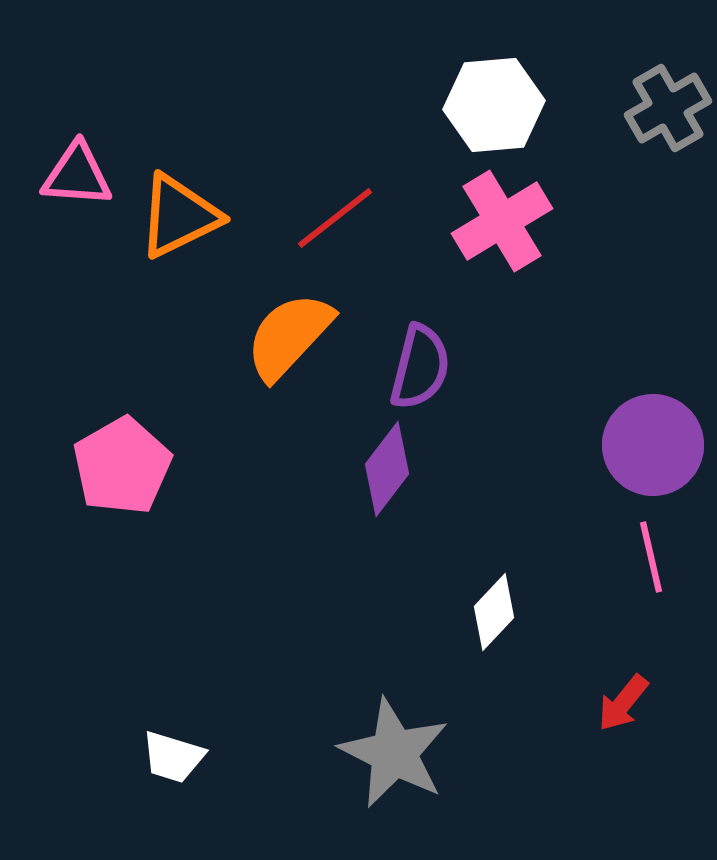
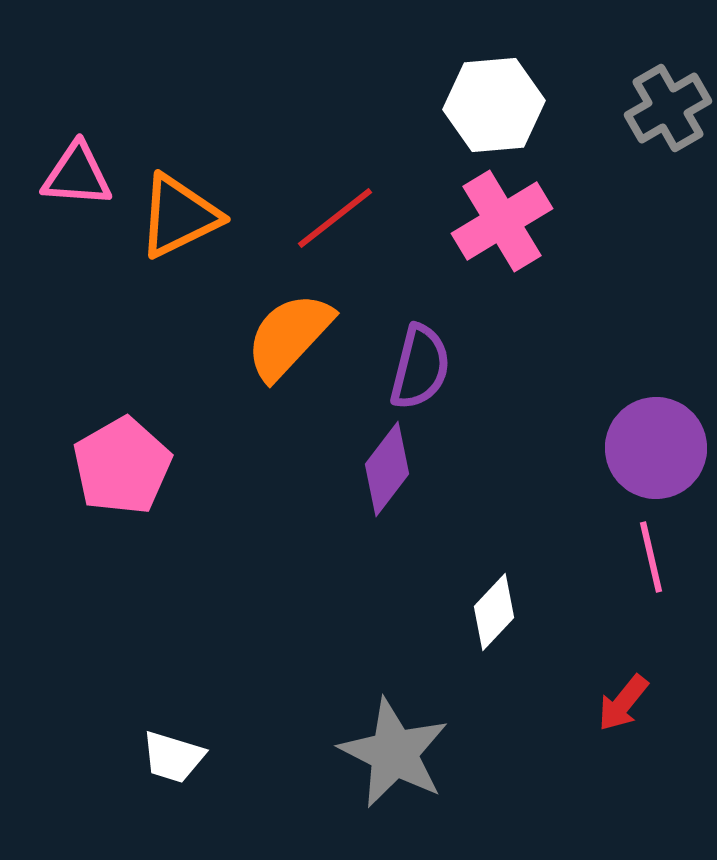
purple circle: moved 3 px right, 3 px down
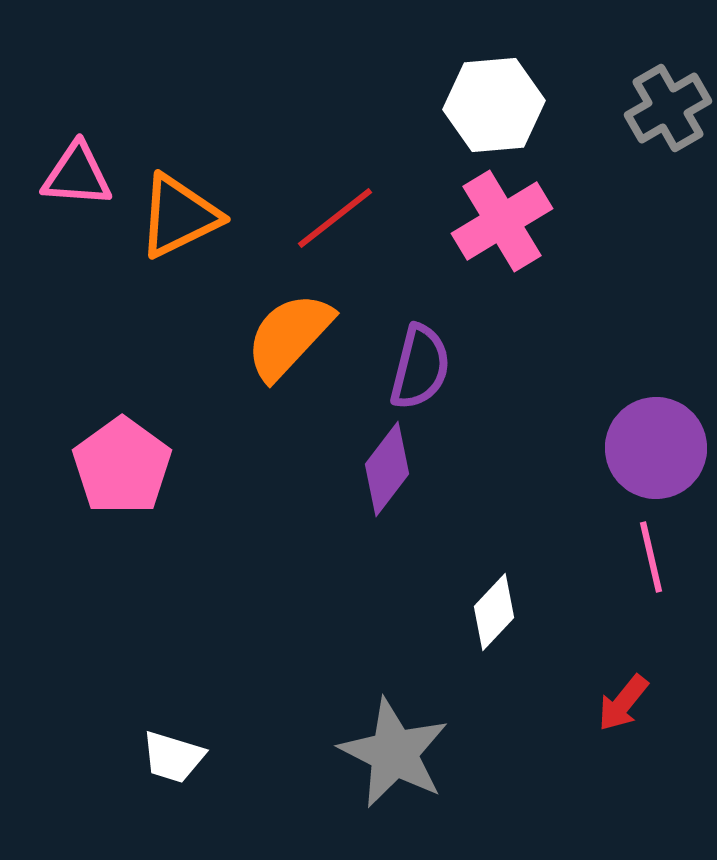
pink pentagon: rotated 6 degrees counterclockwise
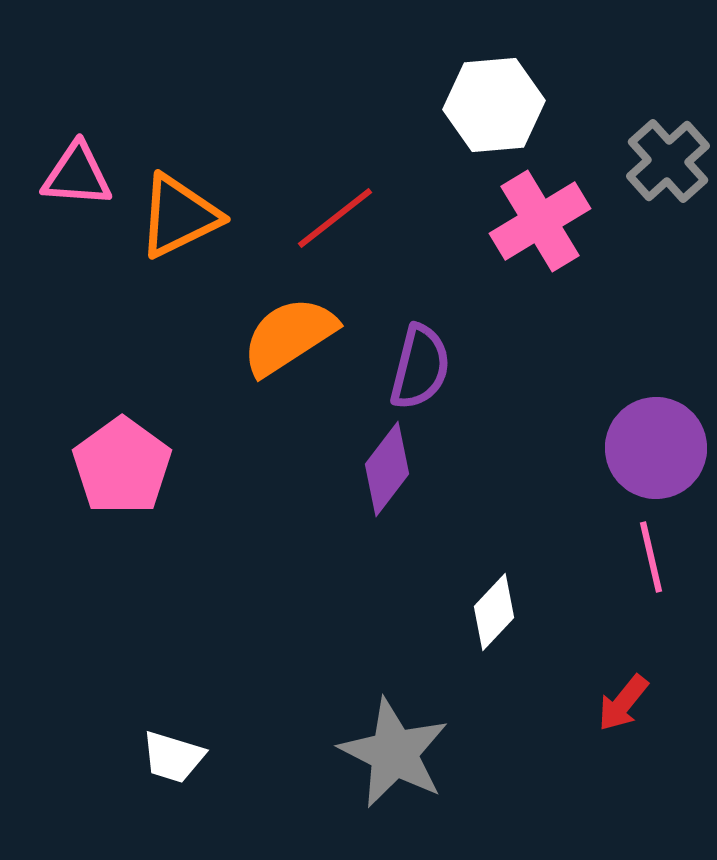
gray cross: moved 53 px down; rotated 12 degrees counterclockwise
pink cross: moved 38 px right
orange semicircle: rotated 14 degrees clockwise
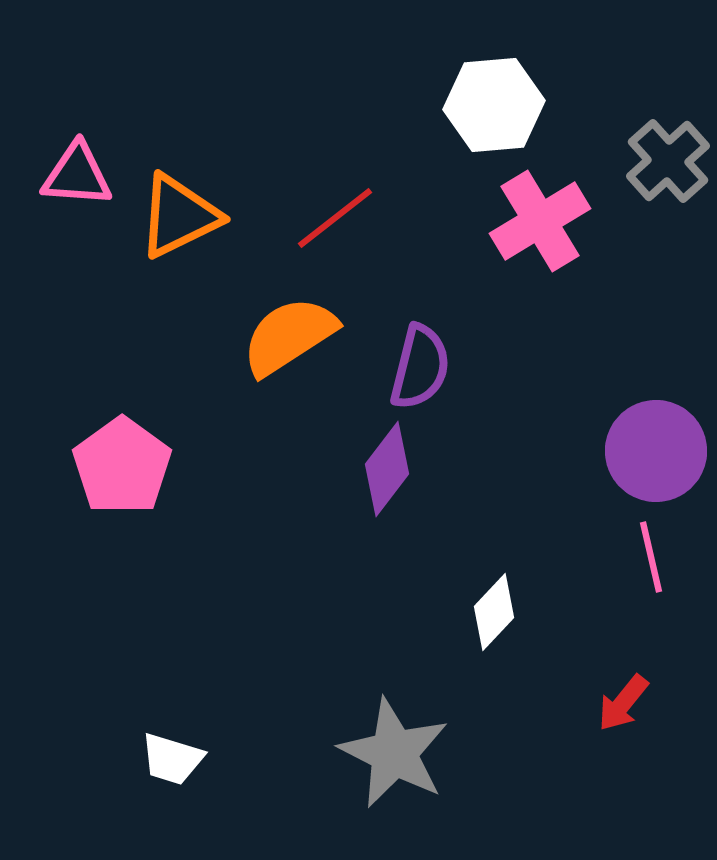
purple circle: moved 3 px down
white trapezoid: moved 1 px left, 2 px down
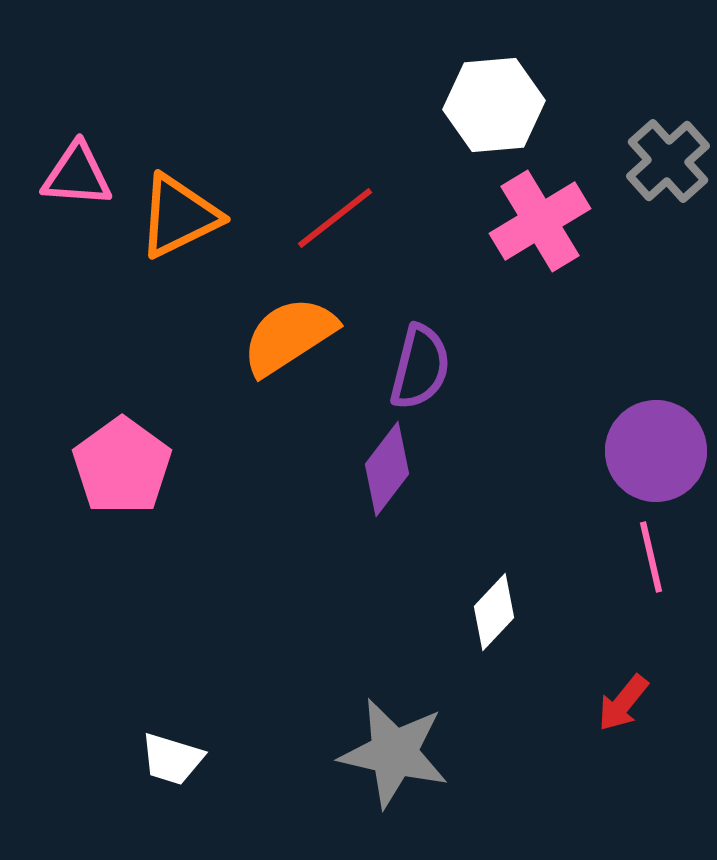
gray star: rotated 14 degrees counterclockwise
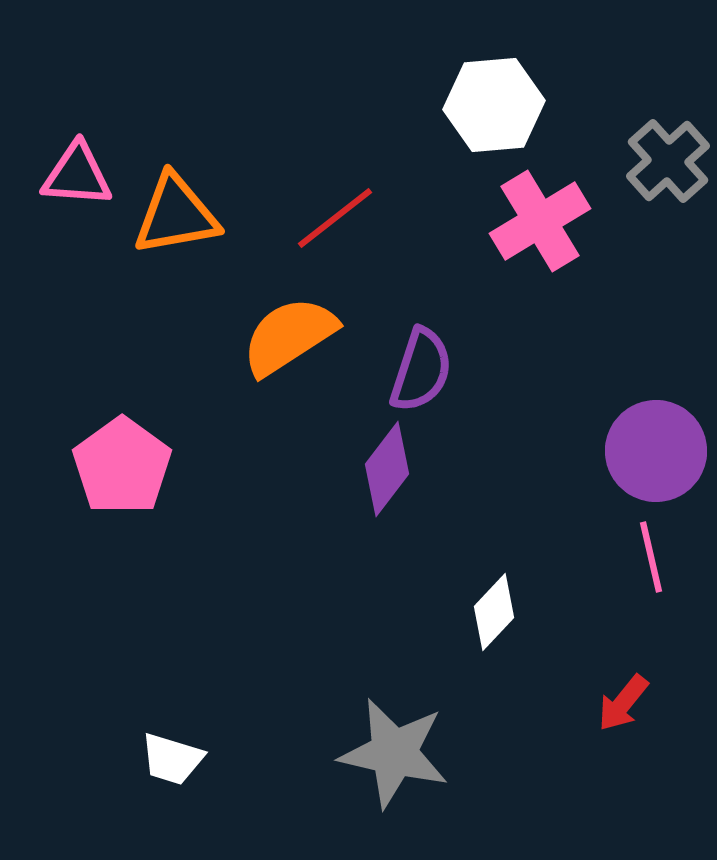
orange triangle: moved 3 px left, 1 px up; rotated 16 degrees clockwise
purple semicircle: moved 1 px right, 3 px down; rotated 4 degrees clockwise
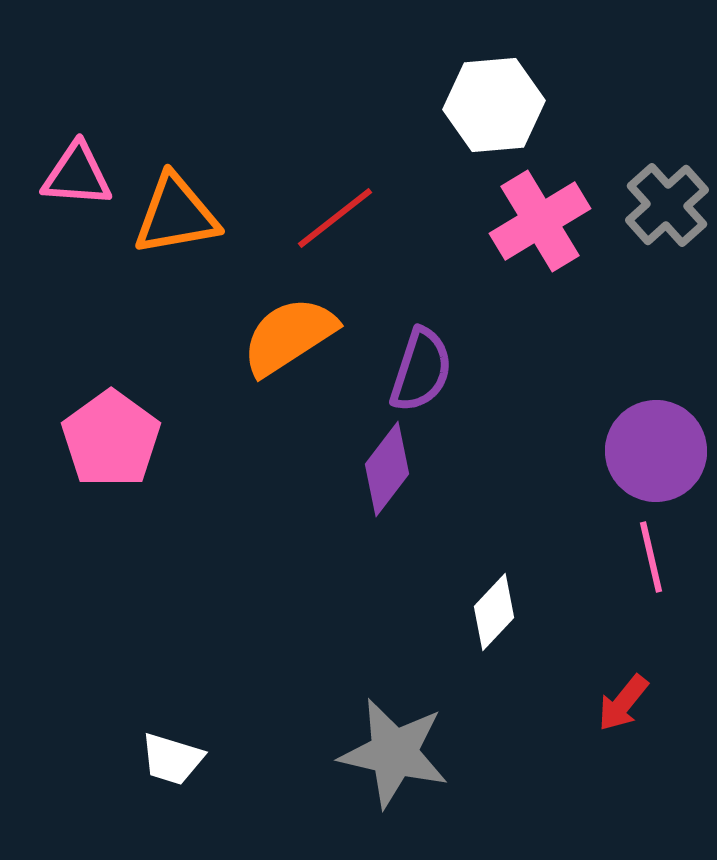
gray cross: moved 1 px left, 44 px down
pink pentagon: moved 11 px left, 27 px up
